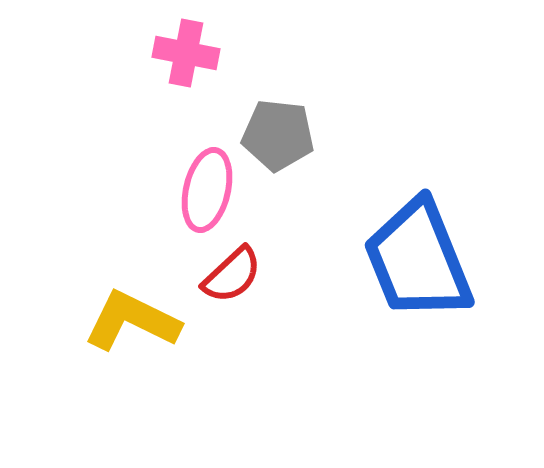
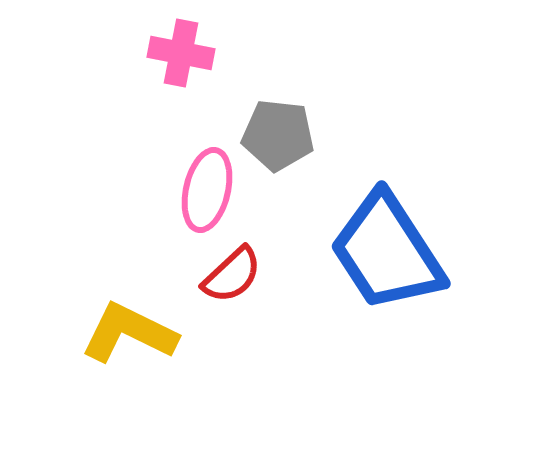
pink cross: moved 5 px left
blue trapezoid: moved 31 px left, 8 px up; rotated 11 degrees counterclockwise
yellow L-shape: moved 3 px left, 12 px down
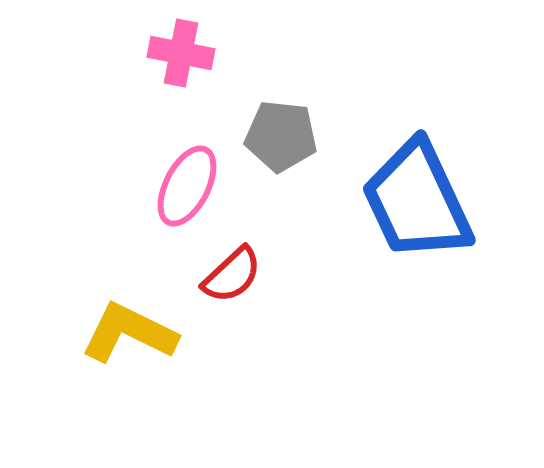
gray pentagon: moved 3 px right, 1 px down
pink ellipse: moved 20 px left, 4 px up; rotated 14 degrees clockwise
blue trapezoid: moved 30 px right, 51 px up; rotated 8 degrees clockwise
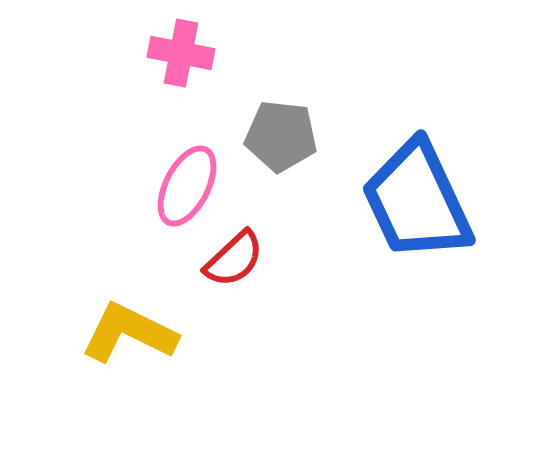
red semicircle: moved 2 px right, 16 px up
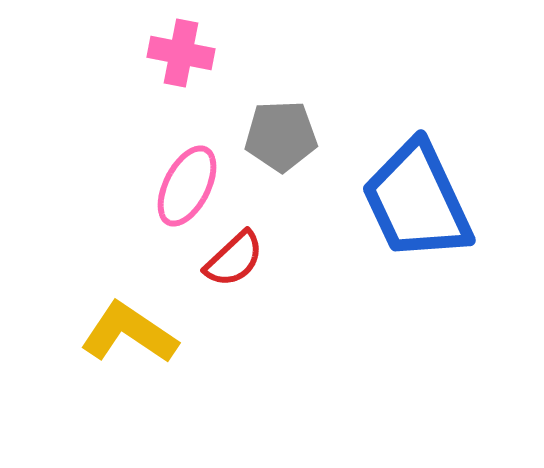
gray pentagon: rotated 8 degrees counterclockwise
yellow L-shape: rotated 8 degrees clockwise
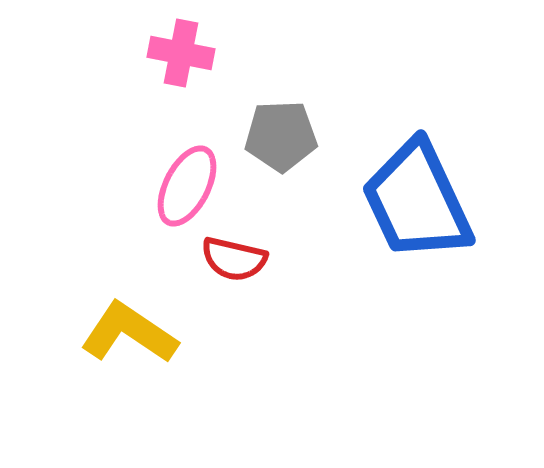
red semicircle: rotated 56 degrees clockwise
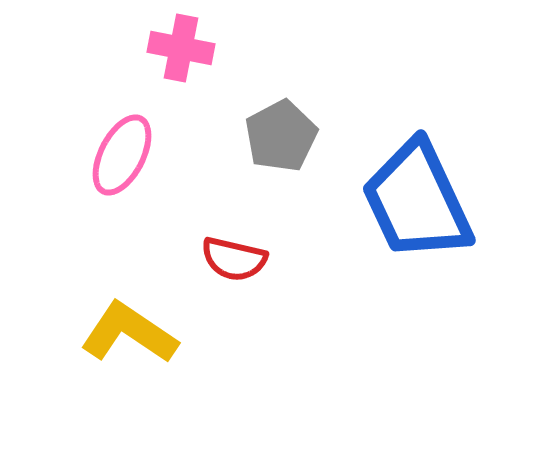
pink cross: moved 5 px up
gray pentagon: rotated 26 degrees counterclockwise
pink ellipse: moved 65 px left, 31 px up
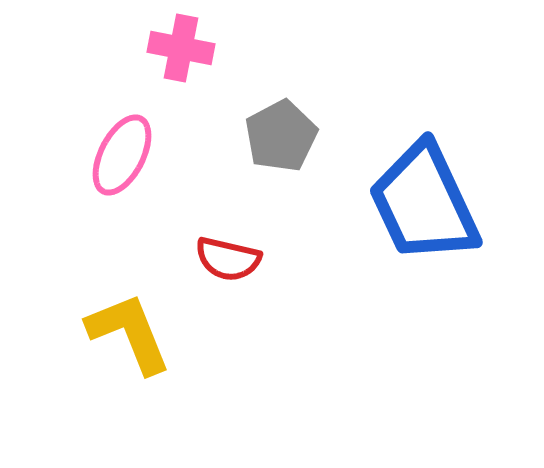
blue trapezoid: moved 7 px right, 2 px down
red semicircle: moved 6 px left
yellow L-shape: rotated 34 degrees clockwise
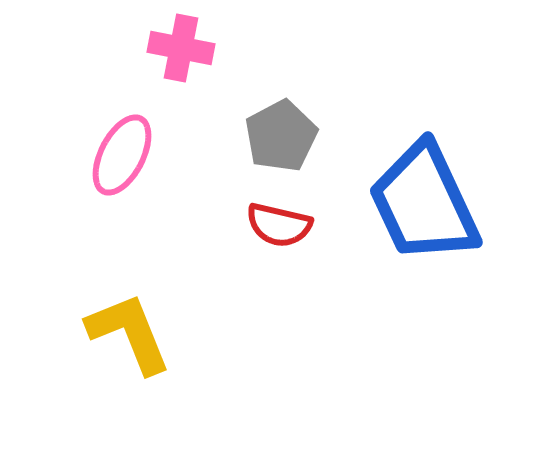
red semicircle: moved 51 px right, 34 px up
